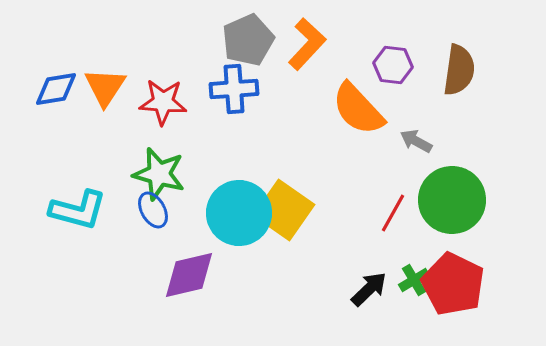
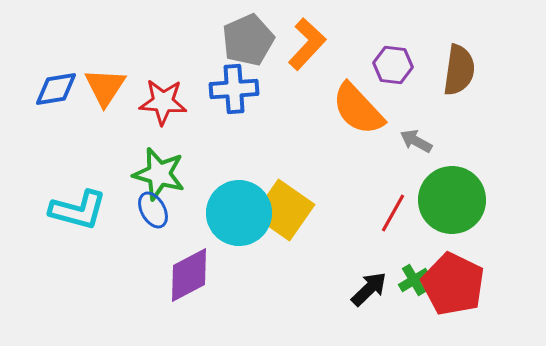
purple diamond: rotated 14 degrees counterclockwise
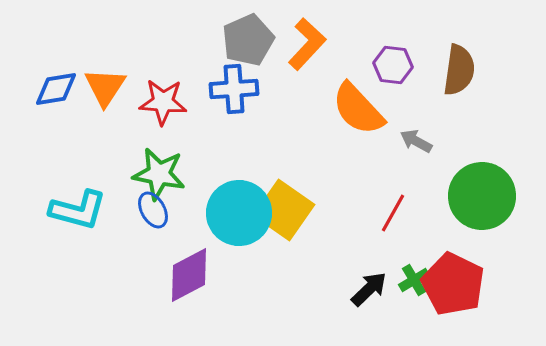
green star: rotated 4 degrees counterclockwise
green circle: moved 30 px right, 4 px up
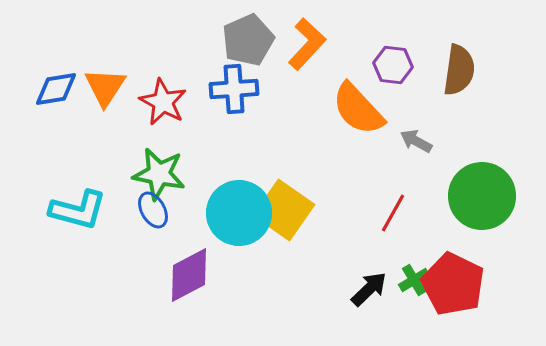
red star: rotated 24 degrees clockwise
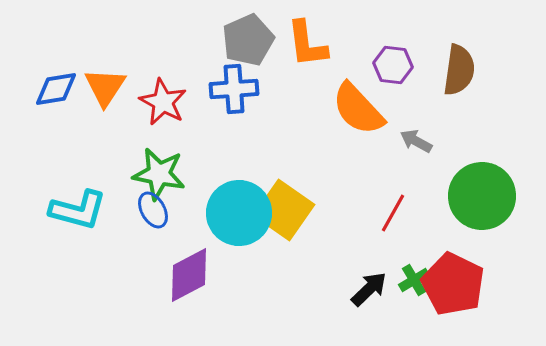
orange L-shape: rotated 130 degrees clockwise
